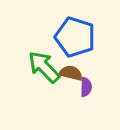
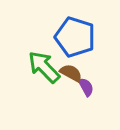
brown semicircle: rotated 15 degrees clockwise
purple semicircle: rotated 30 degrees counterclockwise
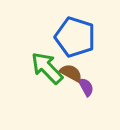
green arrow: moved 3 px right, 1 px down
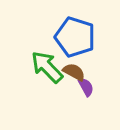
green arrow: moved 1 px up
brown semicircle: moved 3 px right, 1 px up
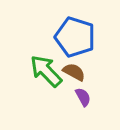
green arrow: moved 1 px left, 4 px down
purple semicircle: moved 3 px left, 10 px down
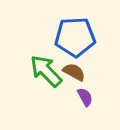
blue pentagon: rotated 21 degrees counterclockwise
purple semicircle: moved 2 px right
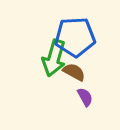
green arrow: moved 8 px right, 13 px up; rotated 120 degrees counterclockwise
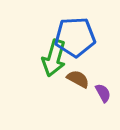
brown semicircle: moved 4 px right, 7 px down
purple semicircle: moved 18 px right, 4 px up
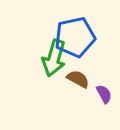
blue pentagon: rotated 9 degrees counterclockwise
purple semicircle: moved 1 px right, 1 px down
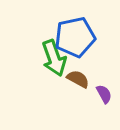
green arrow: rotated 36 degrees counterclockwise
